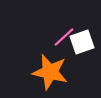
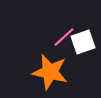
white square: moved 1 px right
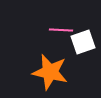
pink line: moved 3 px left, 7 px up; rotated 45 degrees clockwise
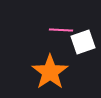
orange star: rotated 24 degrees clockwise
